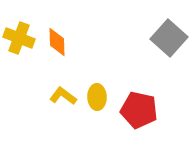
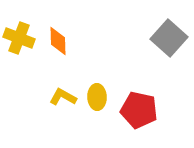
orange diamond: moved 1 px right, 1 px up
yellow L-shape: moved 1 px down; rotated 8 degrees counterclockwise
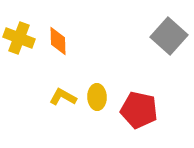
gray square: moved 2 px up
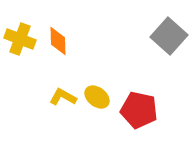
yellow cross: moved 1 px right, 1 px down
yellow ellipse: rotated 50 degrees counterclockwise
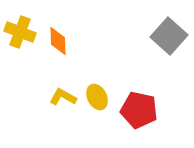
yellow cross: moved 7 px up
yellow ellipse: rotated 25 degrees clockwise
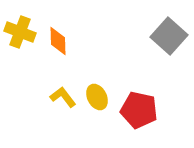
yellow L-shape: rotated 24 degrees clockwise
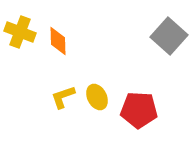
yellow L-shape: rotated 72 degrees counterclockwise
red pentagon: rotated 9 degrees counterclockwise
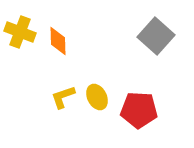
gray square: moved 13 px left
